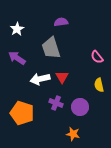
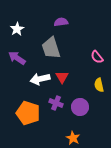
orange pentagon: moved 6 px right
orange star: moved 4 px down; rotated 16 degrees clockwise
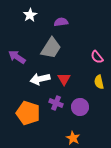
white star: moved 13 px right, 14 px up
gray trapezoid: rotated 130 degrees counterclockwise
purple arrow: moved 1 px up
red triangle: moved 2 px right, 2 px down
yellow semicircle: moved 3 px up
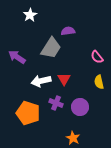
purple semicircle: moved 7 px right, 9 px down
white arrow: moved 1 px right, 2 px down
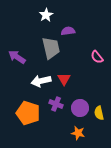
white star: moved 16 px right
gray trapezoid: rotated 45 degrees counterclockwise
yellow semicircle: moved 31 px down
purple cross: moved 1 px down
purple circle: moved 1 px down
orange star: moved 5 px right, 5 px up; rotated 16 degrees counterclockwise
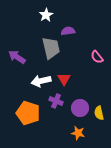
purple cross: moved 3 px up
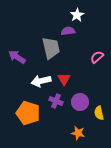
white star: moved 31 px right
pink semicircle: rotated 88 degrees clockwise
purple circle: moved 6 px up
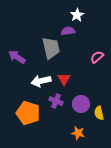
purple circle: moved 1 px right, 2 px down
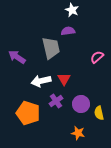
white star: moved 5 px left, 5 px up; rotated 16 degrees counterclockwise
purple cross: rotated 32 degrees clockwise
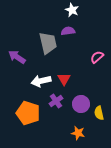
gray trapezoid: moved 3 px left, 5 px up
